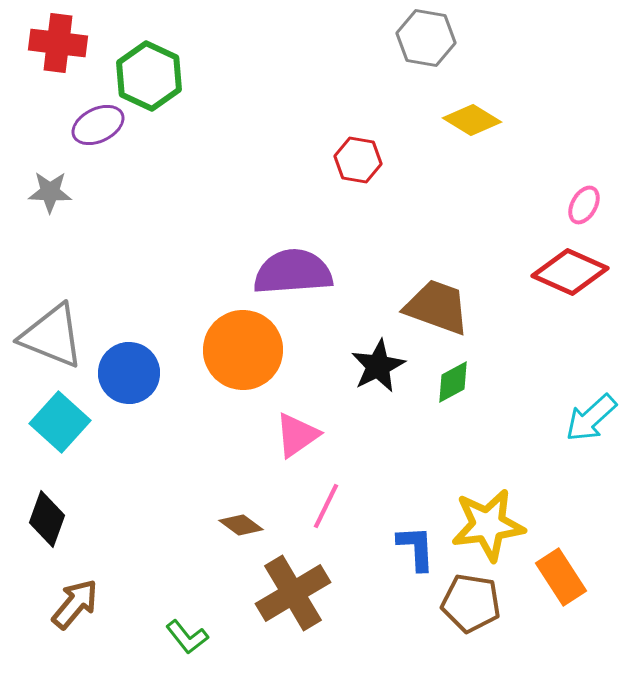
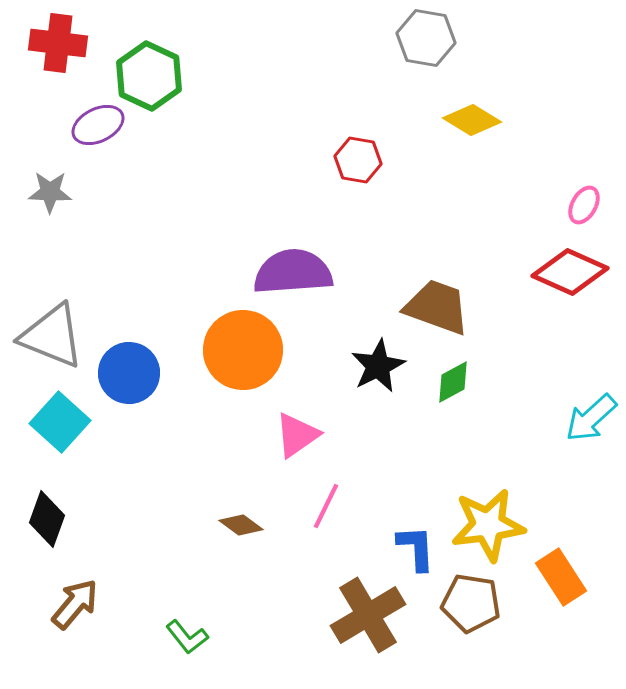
brown cross: moved 75 px right, 22 px down
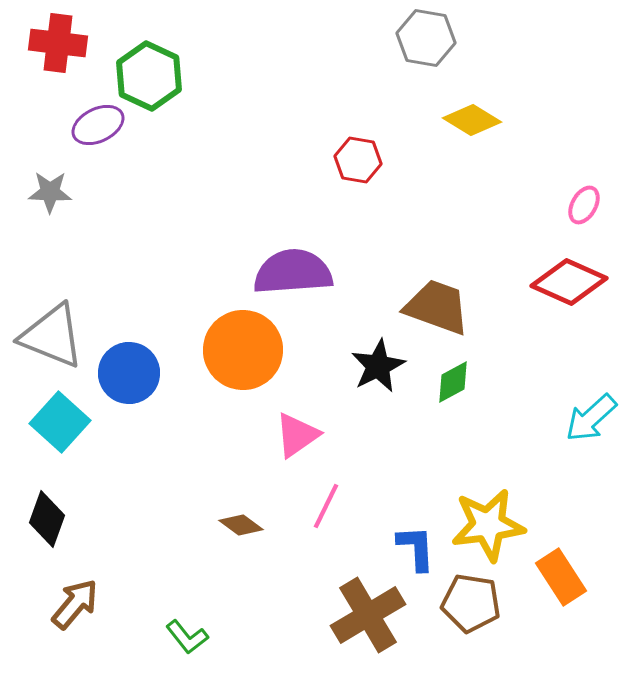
red diamond: moved 1 px left, 10 px down
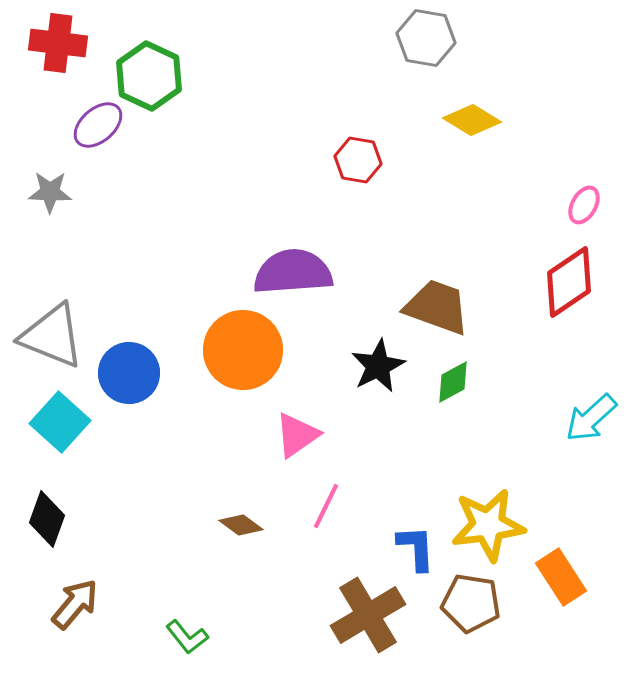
purple ellipse: rotated 15 degrees counterclockwise
red diamond: rotated 58 degrees counterclockwise
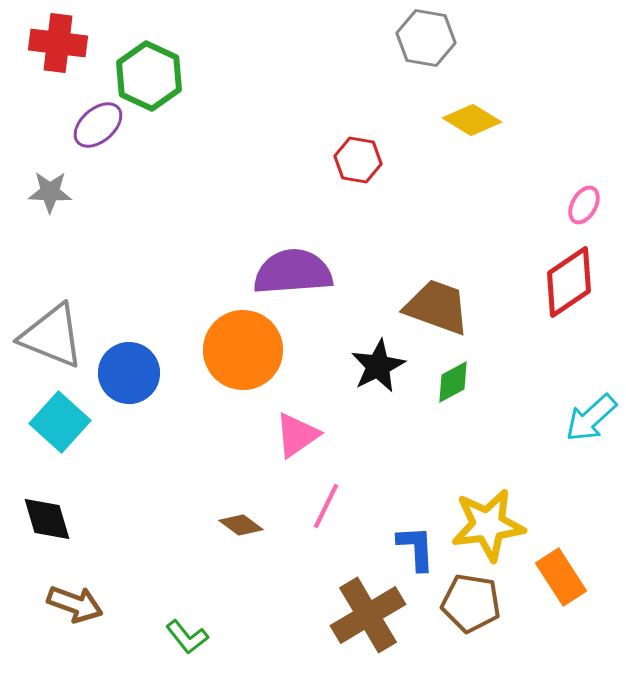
black diamond: rotated 36 degrees counterclockwise
brown arrow: rotated 70 degrees clockwise
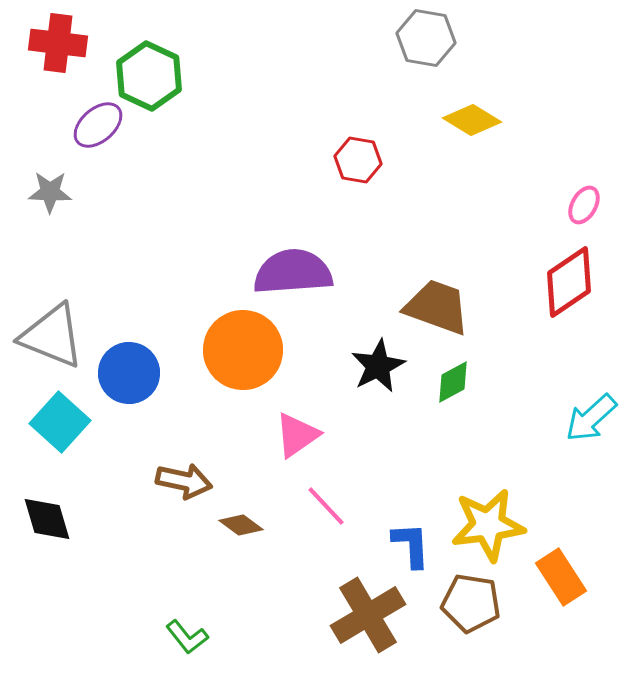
pink line: rotated 69 degrees counterclockwise
blue L-shape: moved 5 px left, 3 px up
brown arrow: moved 109 px right, 123 px up; rotated 8 degrees counterclockwise
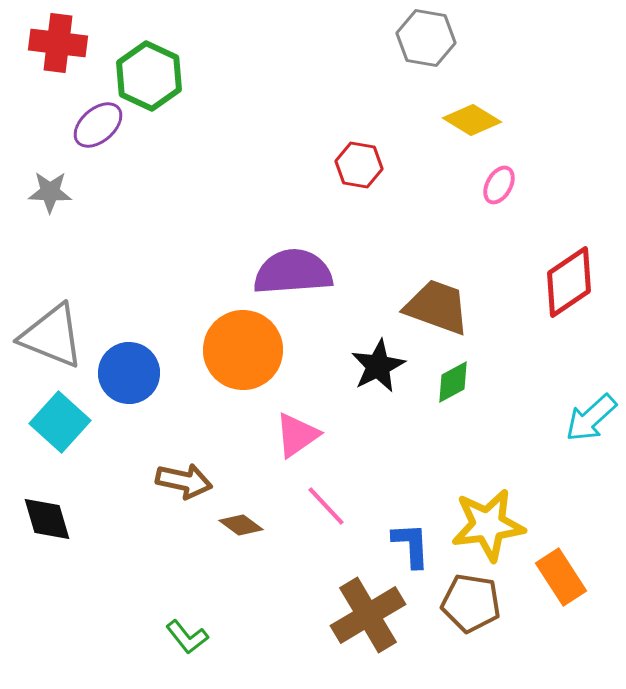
red hexagon: moved 1 px right, 5 px down
pink ellipse: moved 85 px left, 20 px up
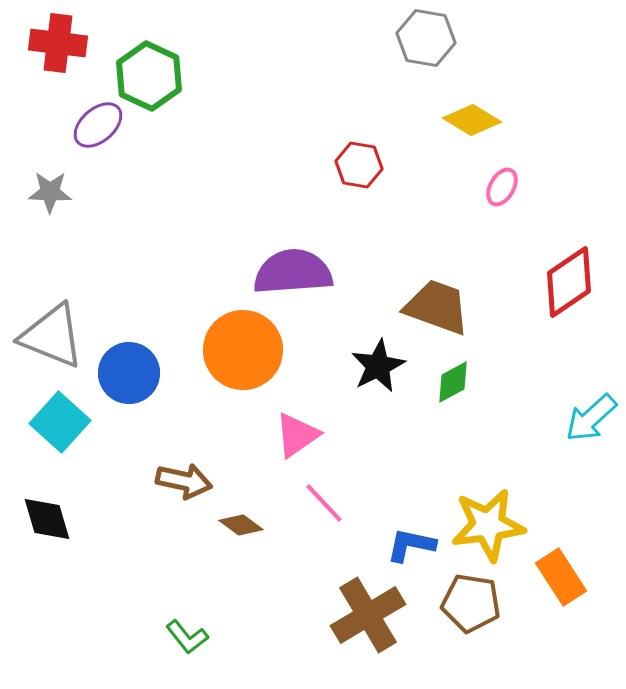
pink ellipse: moved 3 px right, 2 px down
pink line: moved 2 px left, 3 px up
blue L-shape: rotated 75 degrees counterclockwise
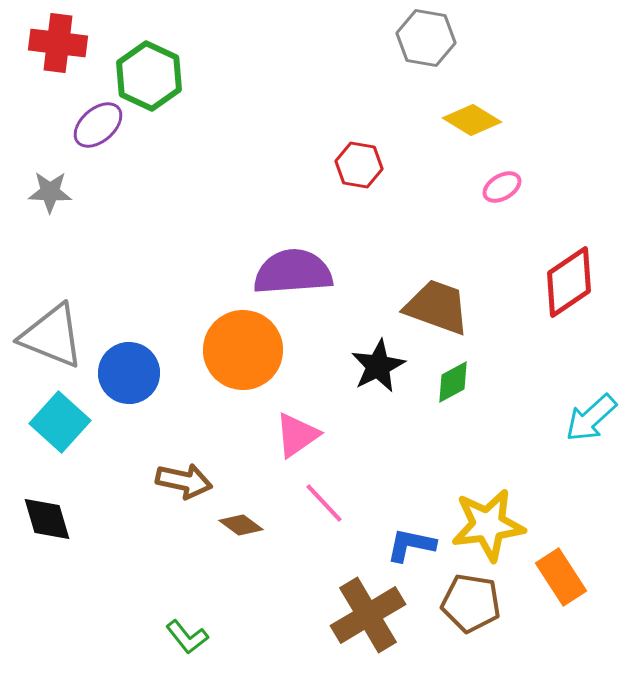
pink ellipse: rotated 30 degrees clockwise
